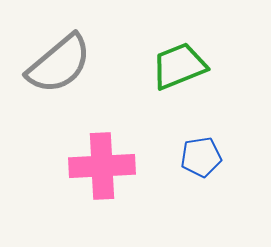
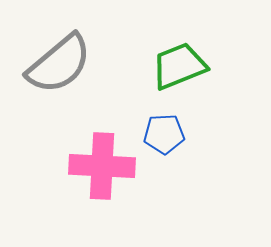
blue pentagon: moved 37 px left, 23 px up; rotated 6 degrees clockwise
pink cross: rotated 6 degrees clockwise
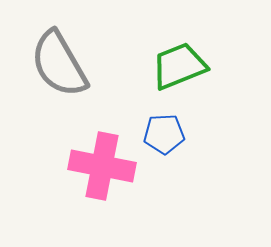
gray semicircle: rotated 100 degrees clockwise
pink cross: rotated 8 degrees clockwise
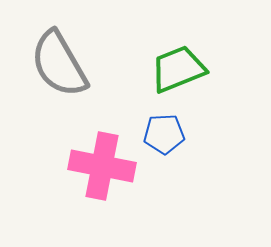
green trapezoid: moved 1 px left, 3 px down
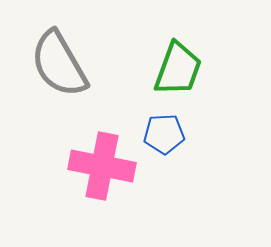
green trapezoid: rotated 132 degrees clockwise
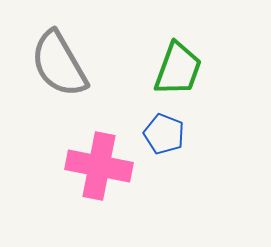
blue pentagon: rotated 24 degrees clockwise
pink cross: moved 3 px left
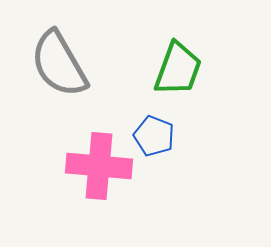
blue pentagon: moved 10 px left, 2 px down
pink cross: rotated 6 degrees counterclockwise
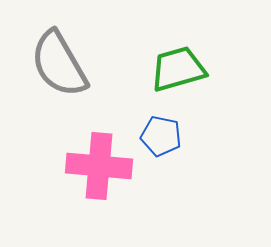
green trapezoid: rotated 126 degrees counterclockwise
blue pentagon: moved 7 px right; rotated 9 degrees counterclockwise
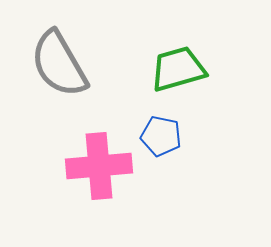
pink cross: rotated 10 degrees counterclockwise
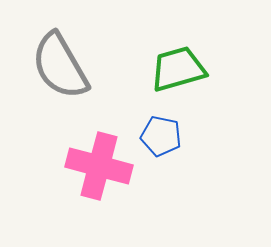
gray semicircle: moved 1 px right, 2 px down
pink cross: rotated 20 degrees clockwise
